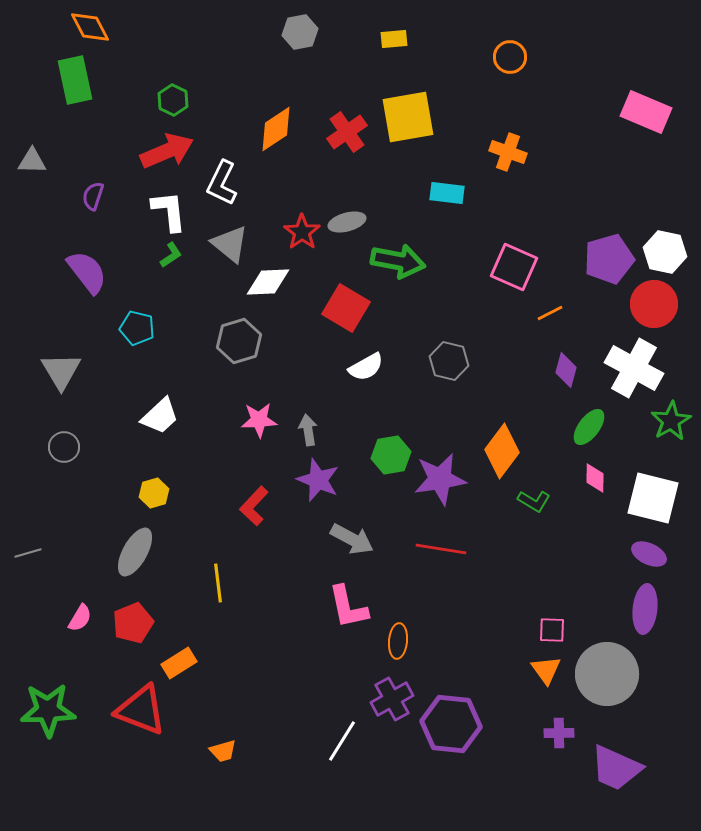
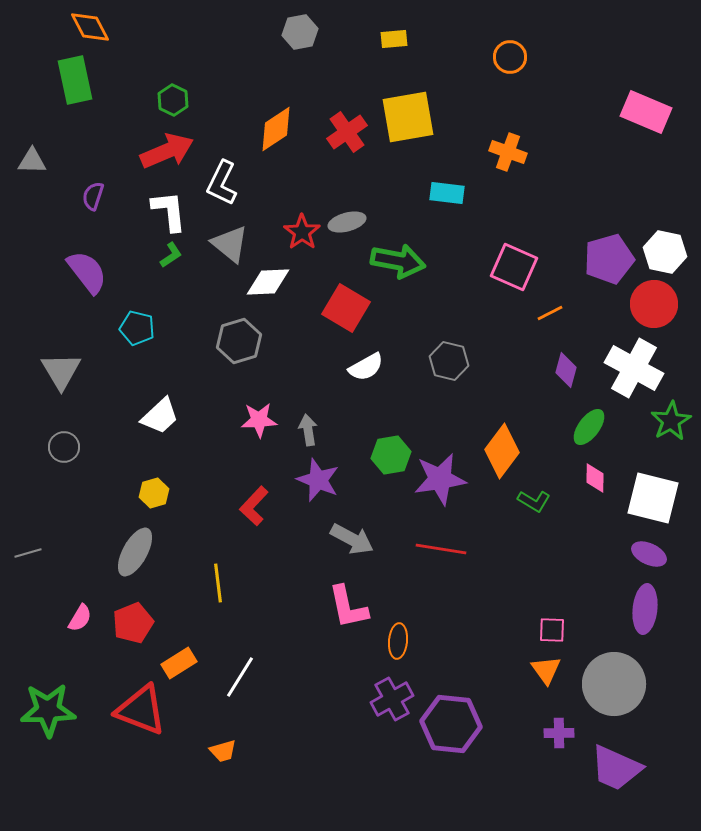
gray circle at (607, 674): moved 7 px right, 10 px down
white line at (342, 741): moved 102 px left, 64 px up
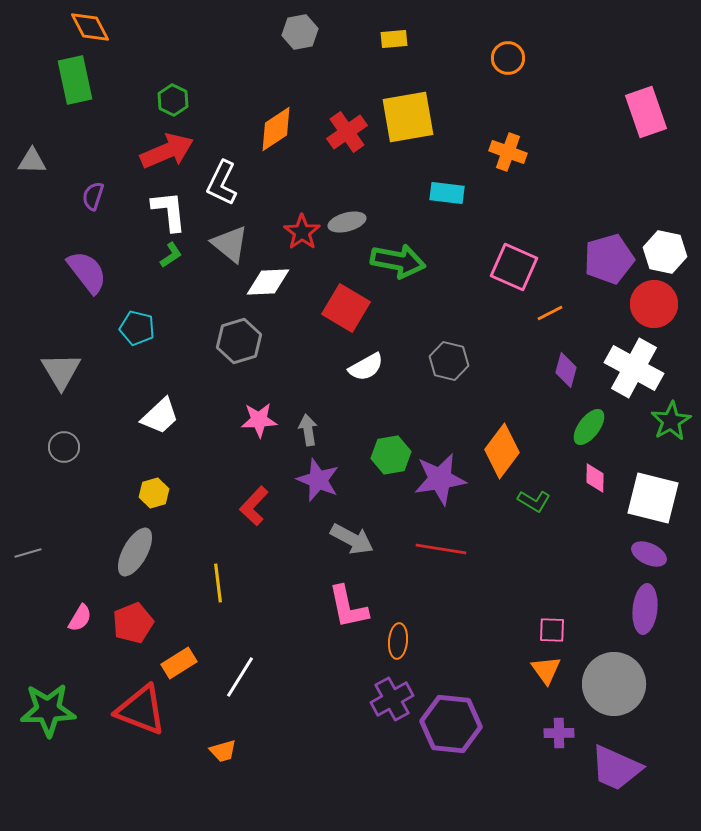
orange circle at (510, 57): moved 2 px left, 1 px down
pink rectangle at (646, 112): rotated 48 degrees clockwise
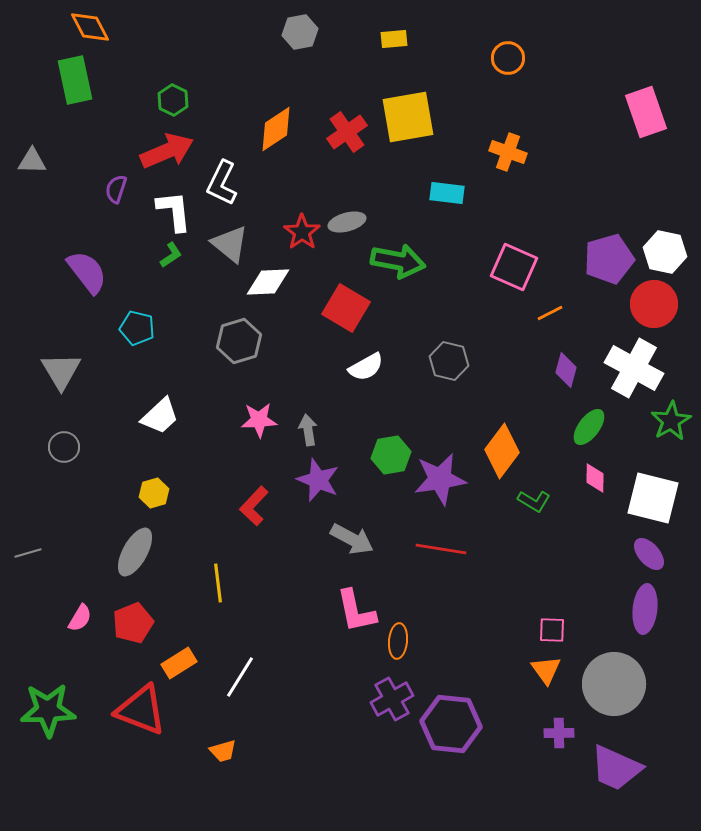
purple semicircle at (93, 196): moved 23 px right, 7 px up
white L-shape at (169, 211): moved 5 px right
purple ellipse at (649, 554): rotated 24 degrees clockwise
pink L-shape at (348, 607): moved 8 px right, 4 px down
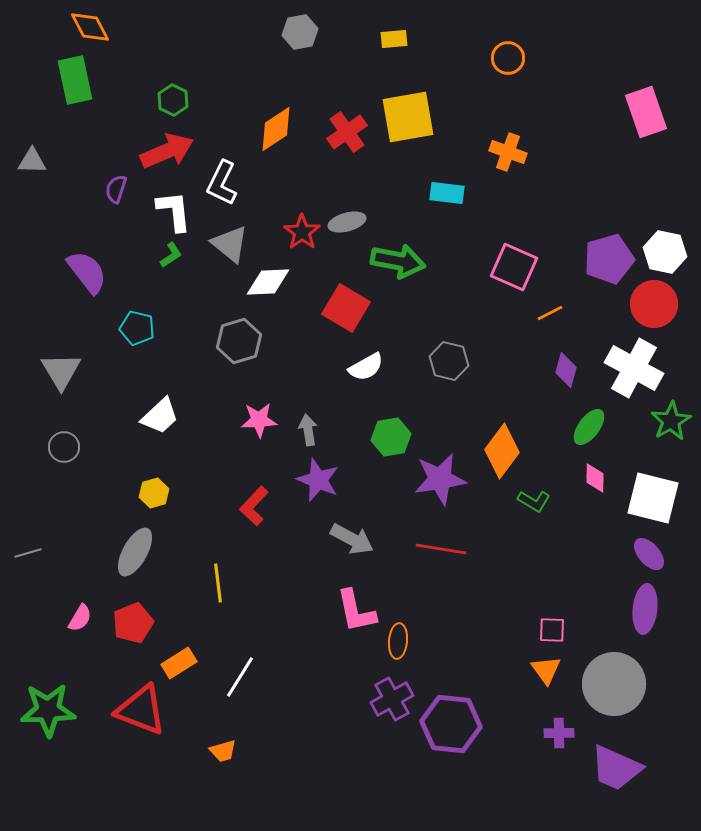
green hexagon at (391, 455): moved 18 px up
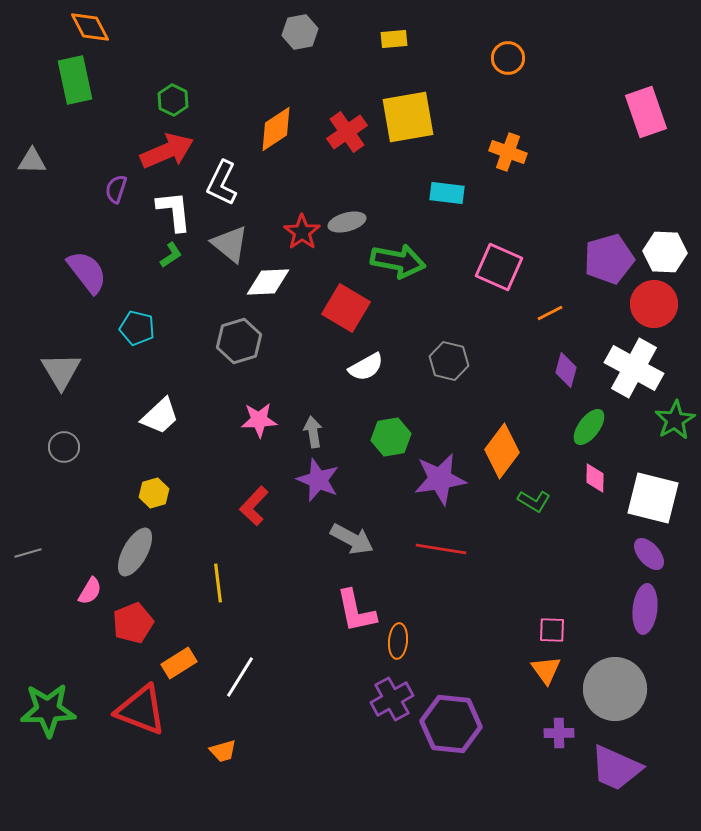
white hexagon at (665, 252): rotated 9 degrees counterclockwise
pink square at (514, 267): moved 15 px left
green star at (671, 421): moved 4 px right, 1 px up
gray arrow at (308, 430): moved 5 px right, 2 px down
pink semicircle at (80, 618): moved 10 px right, 27 px up
gray circle at (614, 684): moved 1 px right, 5 px down
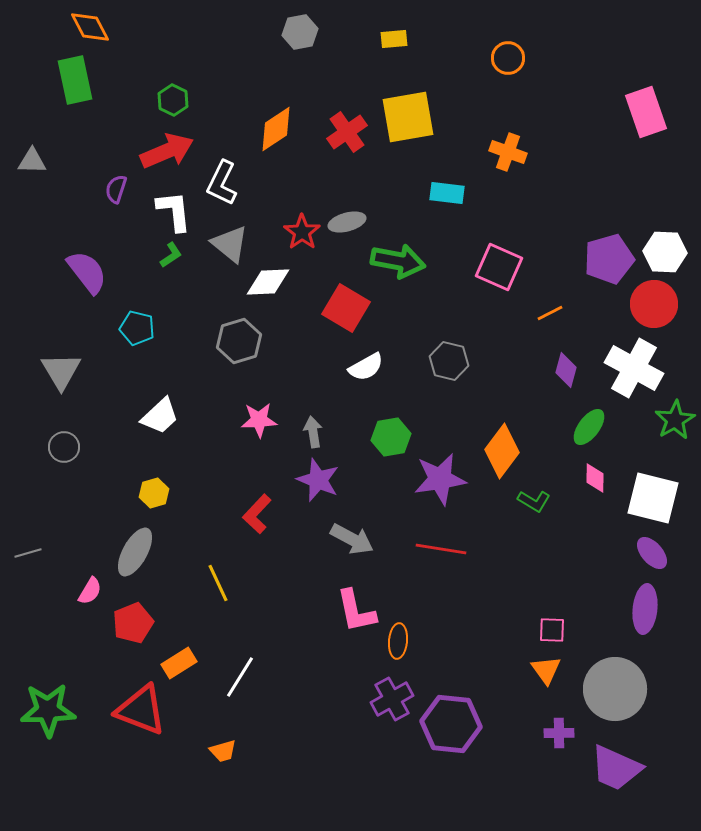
red L-shape at (254, 506): moved 3 px right, 8 px down
purple ellipse at (649, 554): moved 3 px right, 1 px up
yellow line at (218, 583): rotated 18 degrees counterclockwise
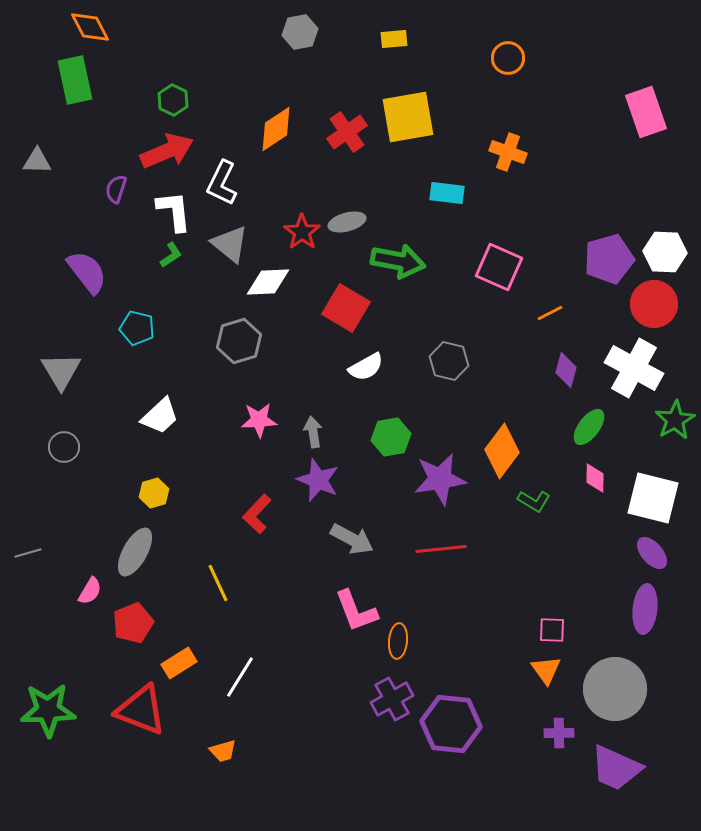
gray triangle at (32, 161): moved 5 px right
red line at (441, 549): rotated 15 degrees counterclockwise
pink L-shape at (356, 611): rotated 9 degrees counterclockwise
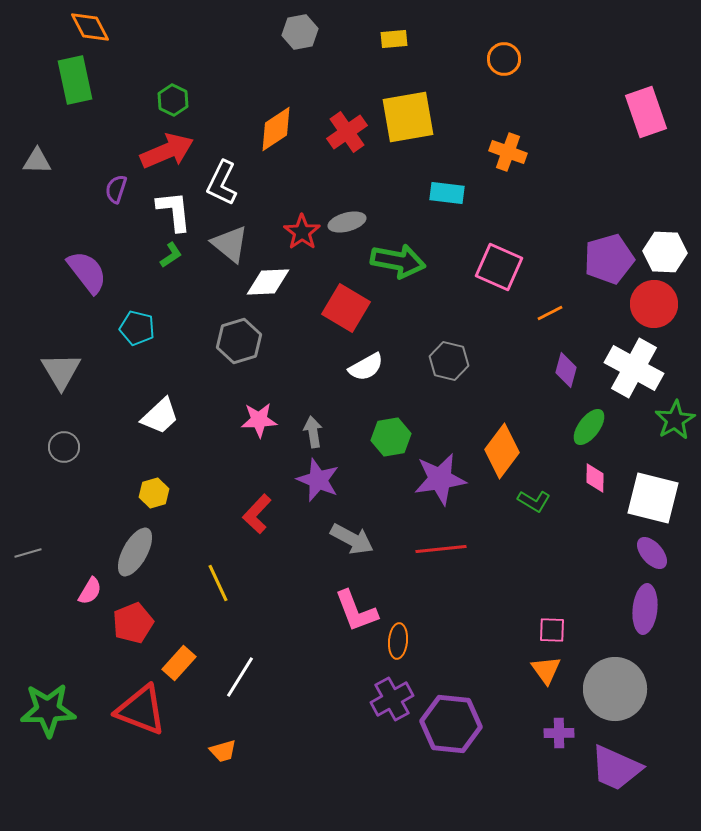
orange circle at (508, 58): moved 4 px left, 1 px down
orange rectangle at (179, 663): rotated 16 degrees counterclockwise
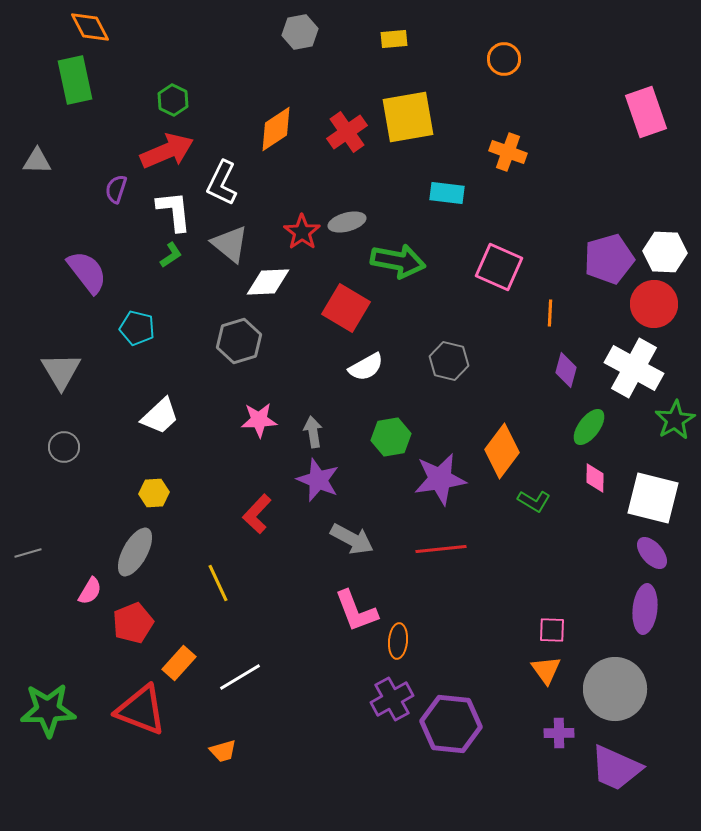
orange line at (550, 313): rotated 60 degrees counterclockwise
yellow hexagon at (154, 493): rotated 12 degrees clockwise
white line at (240, 677): rotated 27 degrees clockwise
